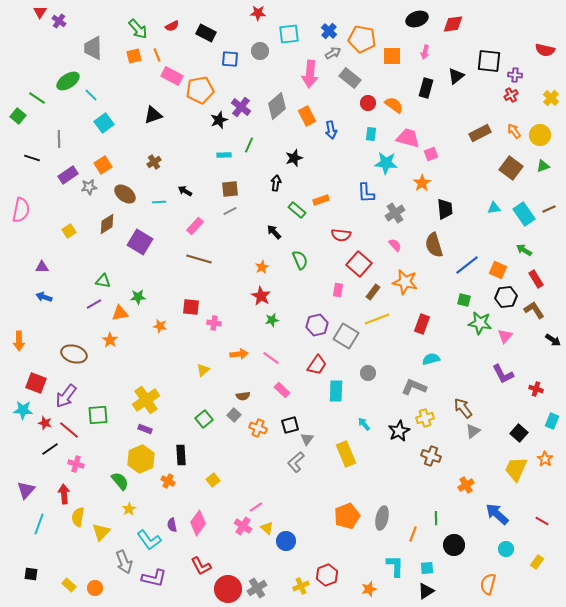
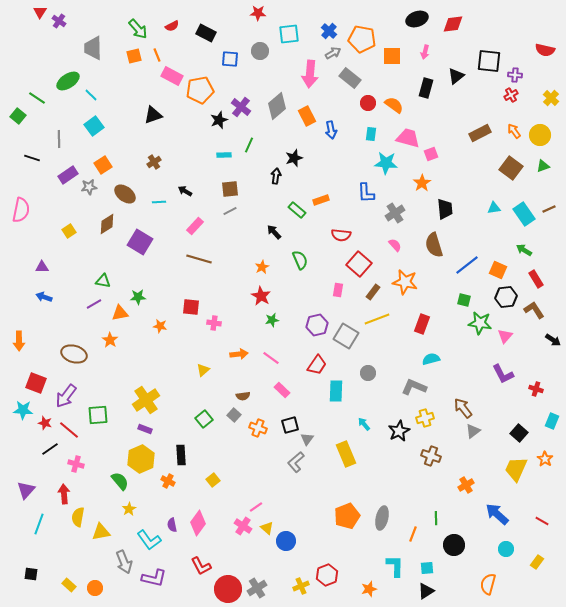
cyan square at (104, 123): moved 10 px left, 3 px down
black arrow at (276, 183): moved 7 px up
yellow triangle at (101, 532): rotated 36 degrees clockwise
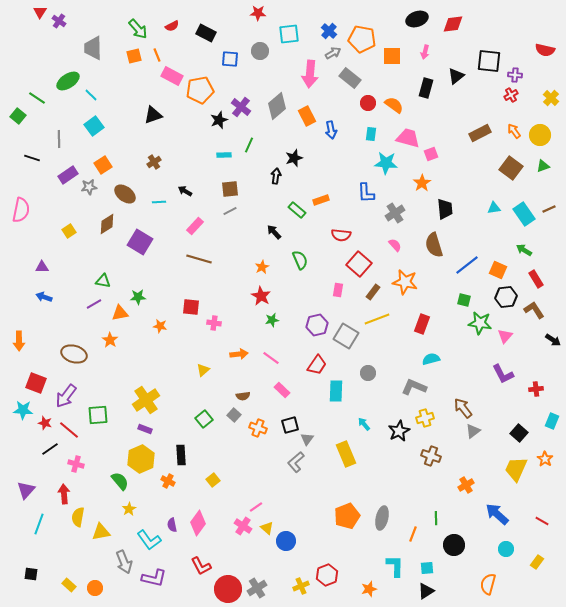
red cross at (536, 389): rotated 24 degrees counterclockwise
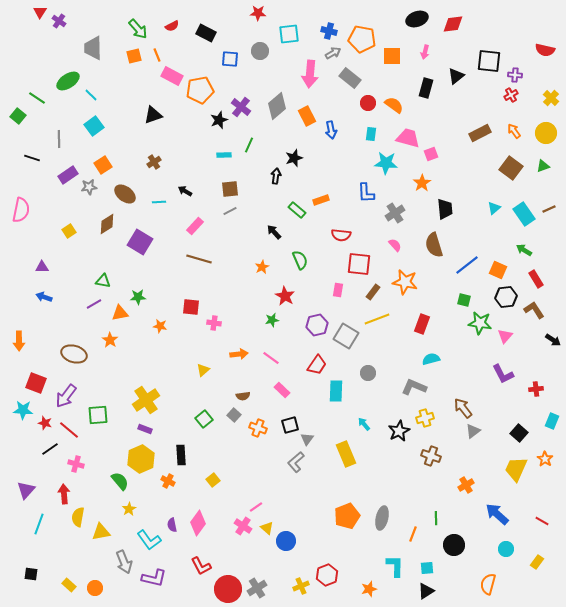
blue cross at (329, 31): rotated 28 degrees counterclockwise
yellow circle at (540, 135): moved 6 px right, 2 px up
cyan triangle at (494, 208): rotated 32 degrees counterclockwise
red square at (359, 264): rotated 35 degrees counterclockwise
red star at (261, 296): moved 24 px right
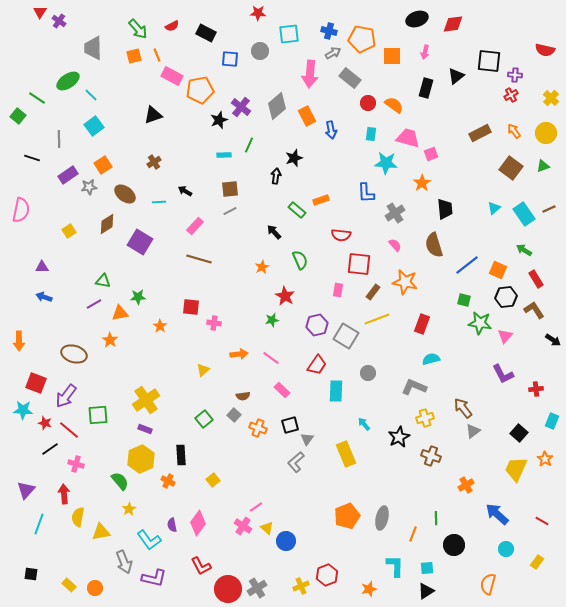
orange star at (160, 326): rotated 24 degrees clockwise
black star at (399, 431): moved 6 px down
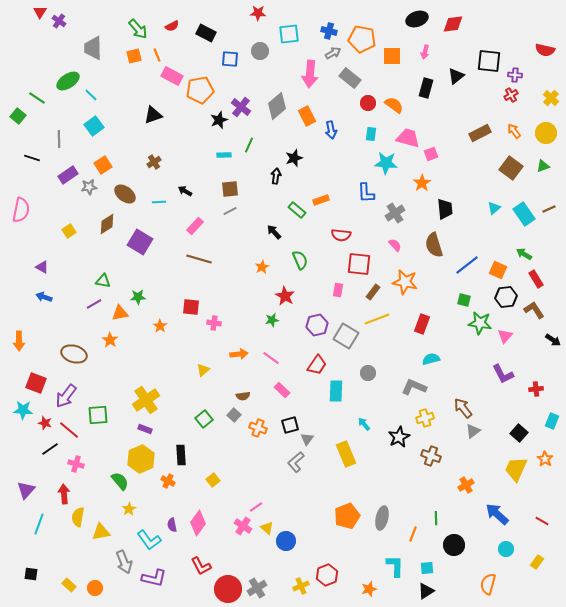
green arrow at (524, 250): moved 4 px down
purple triangle at (42, 267): rotated 32 degrees clockwise
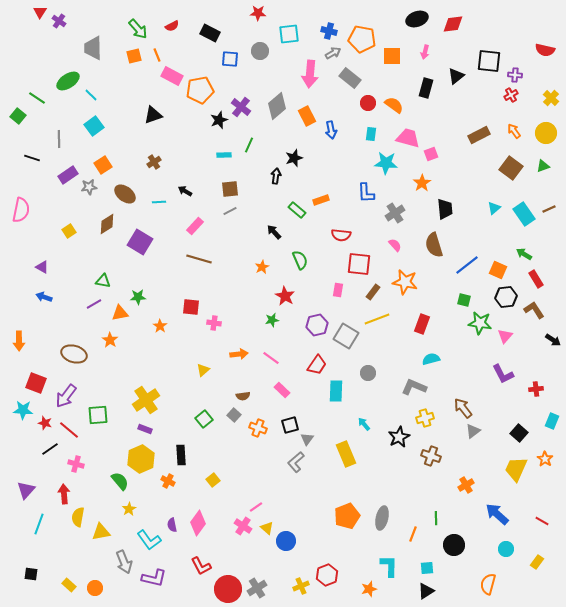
black rectangle at (206, 33): moved 4 px right
brown rectangle at (480, 133): moved 1 px left, 2 px down
cyan L-shape at (395, 566): moved 6 px left
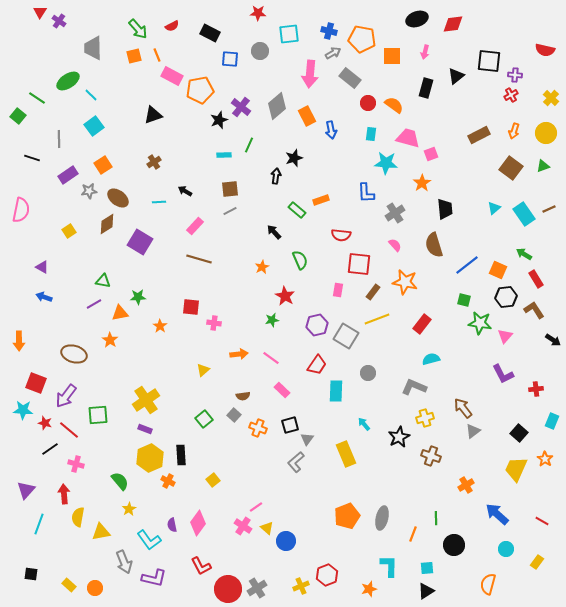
orange arrow at (514, 131): rotated 126 degrees counterclockwise
gray star at (89, 187): moved 4 px down
brown ellipse at (125, 194): moved 7 px left, 4 px down
red rectangle at (422, 324): rotated 18 degrees clockwise
yellow hexagon at (141, 459): moved 9 px right, 1 px up
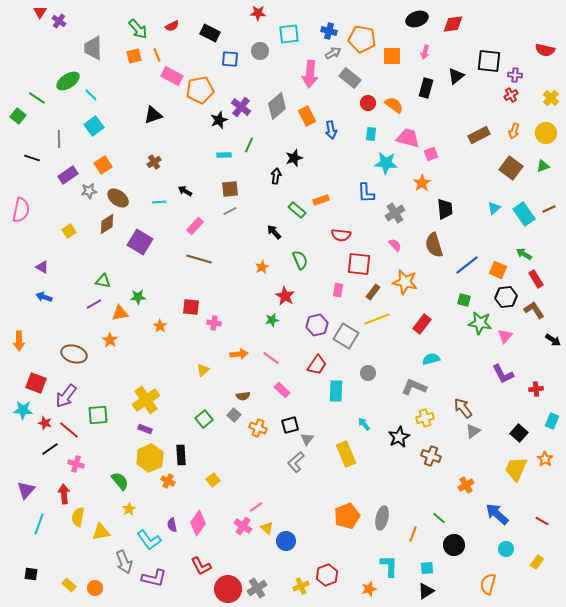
green line at (436, 518): moved 3 px right; rotated 48 degrees counterclockwise
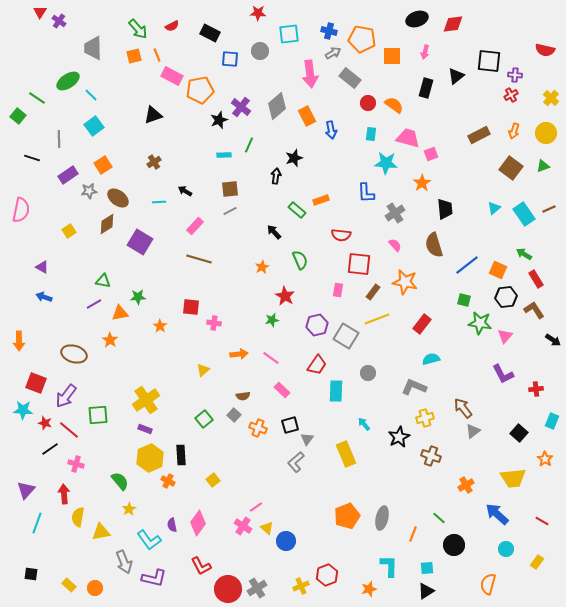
pink arrow at (310, 74): rotated 12 degrees counterclockwise
yellow trapezoid at (516, 469): moved 3 px left, 9 px down; rotated 120 degrees counterclockwise
cyan line at (39, 524): moved 2 px left, 1 px up
